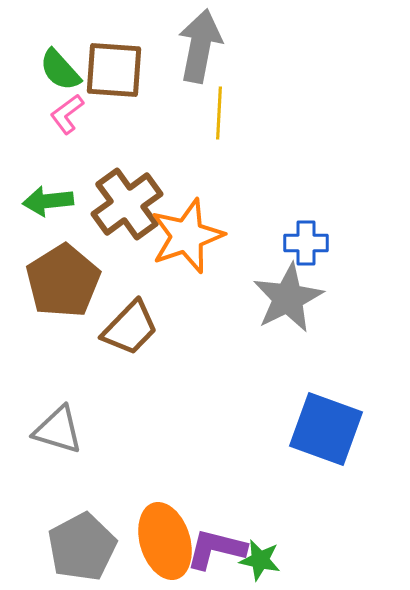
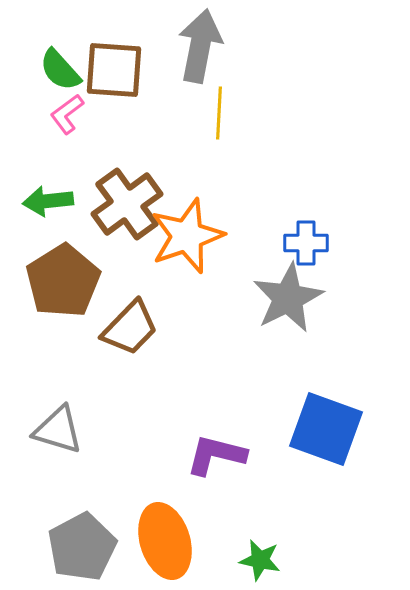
purple L-shape: moved 94 px up
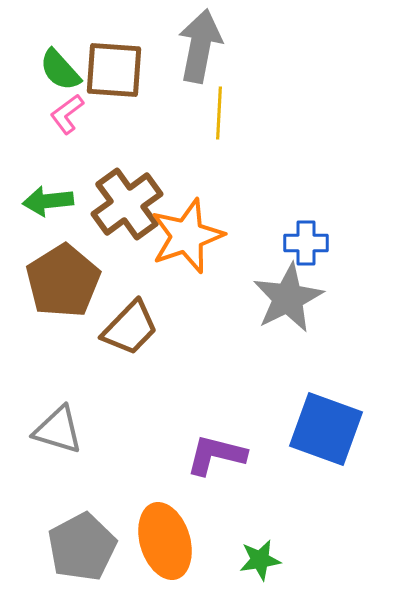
green star: rotated 21 degrees counterclockwise
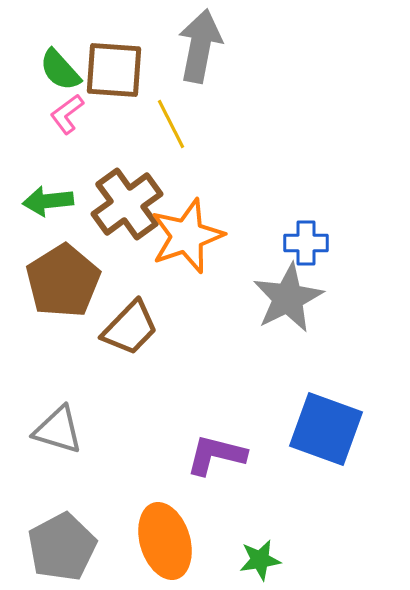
yellow line: moved 48 px left, 11 px down; rotated 30 degrees counterclockwise
gray pentagon: moved 20 px left
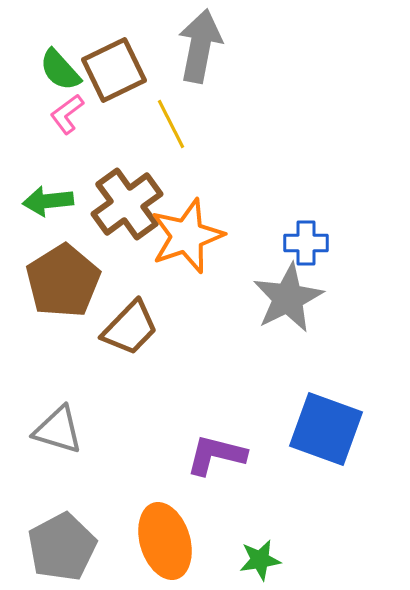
brown square: rotated 30 degrees counterclockwise
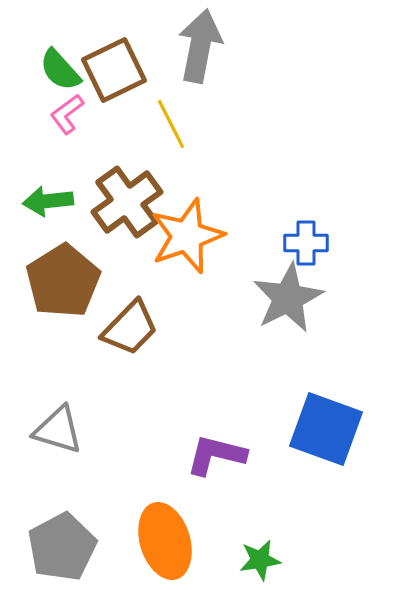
brown cross: moved 2 px up
